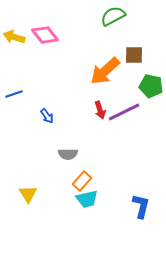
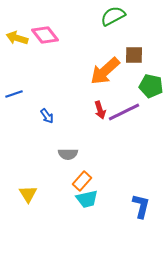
yellow arrow: moved 3 px right, 1 px down
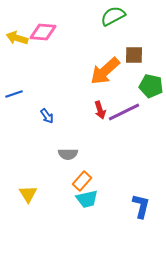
pink diamond: moved 2 px left, 3 px up; rotated 48 degrees counterclockwise
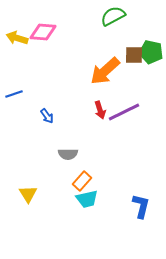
green pentagon: moved 34 px up
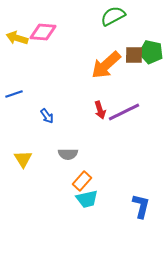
orange arrow: moved 1 px right, 6 px up
yellow triangle: moved 5 px left, 35 px up
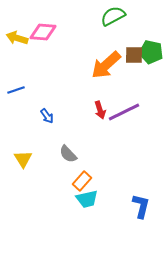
blue line: moved 2 px right, 4 px up
gray semicircle: rotated 48 degrees clockwise
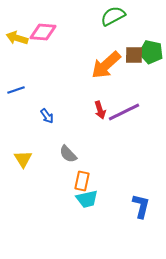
orange rectangle: rotated 30 degrees counterclockwise
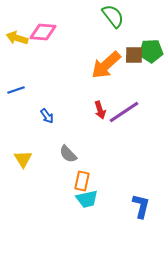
green semicircle: rotated 80 degrees clockwise
green pentagon: moved 1 px up; rotated 15 degrees counterclockwise
purple line: rotated 8 degrees counterclockwise
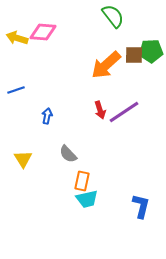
blue arrow: rotated 133 degrees counterclockwise
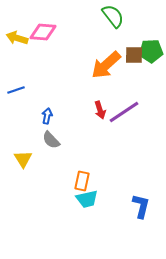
gray semicircle: moved 17 px left, 14 px up
